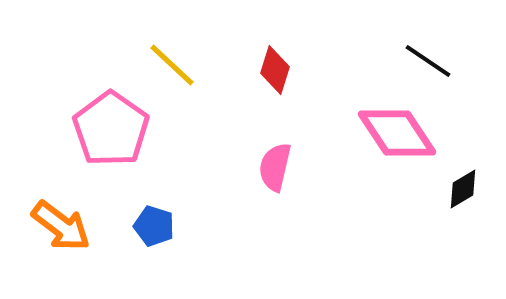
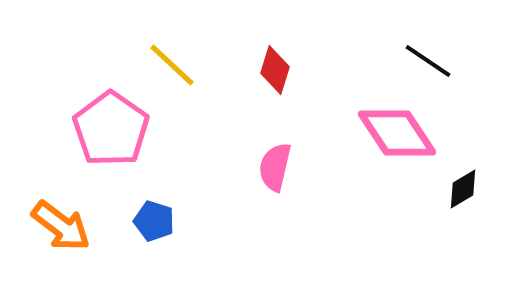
blue pentagon: moved 5 px up
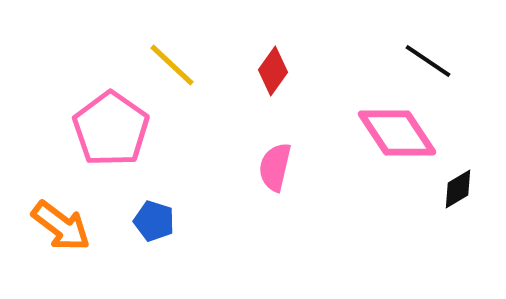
red diamond: moved 2 px left, 1 px down; rotated 18 degrees clockwise
black diamond: moved 5 px left
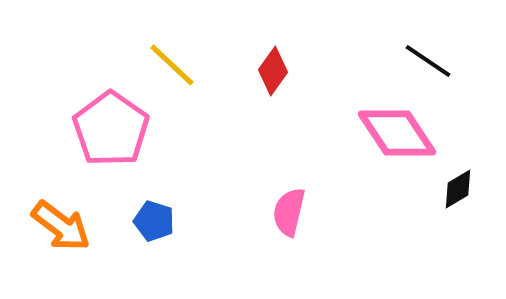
pink semicircle: moved 14 px right, 45 px down
